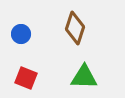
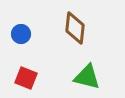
brown diamond: rotated 12 degrees counterclockwise
green triangle: moved 3 px right; rotated 12 degrees clockwise
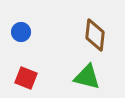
brown diamond: moved 20 px right, 7 px down
blue circle: moved 2 px up
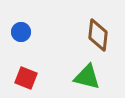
brown diamond: moved 3 px right
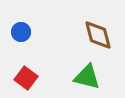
brown diamond: rotated 20 degrees counterclockwise
red square: rotated 15 degrees clockwise
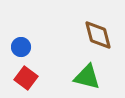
blue circle: moved 15 px down
